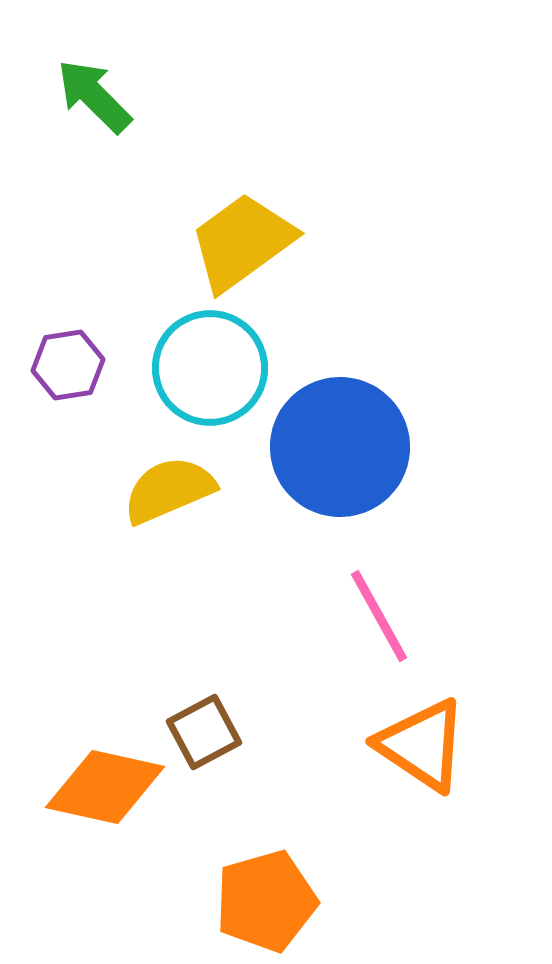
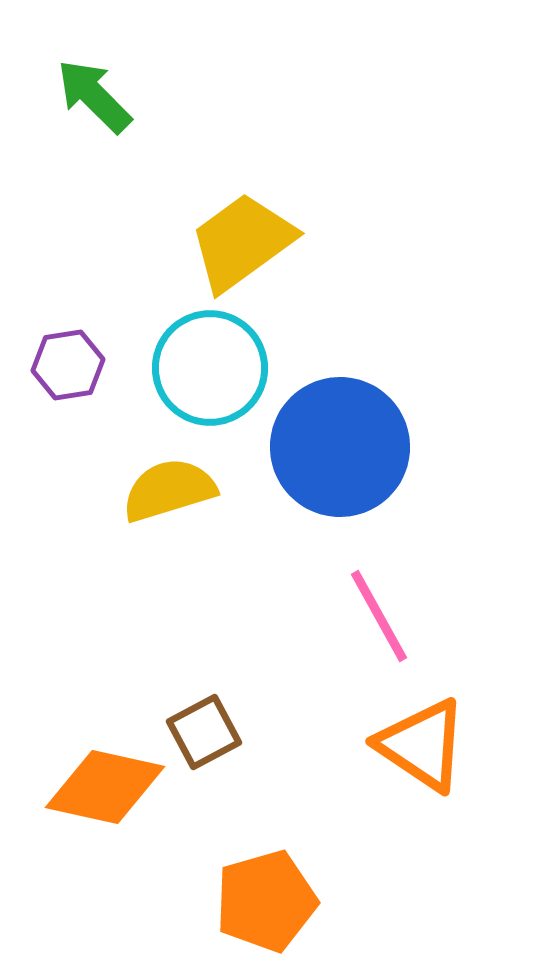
yellow semicircle: rotated 6 degrees clockwise
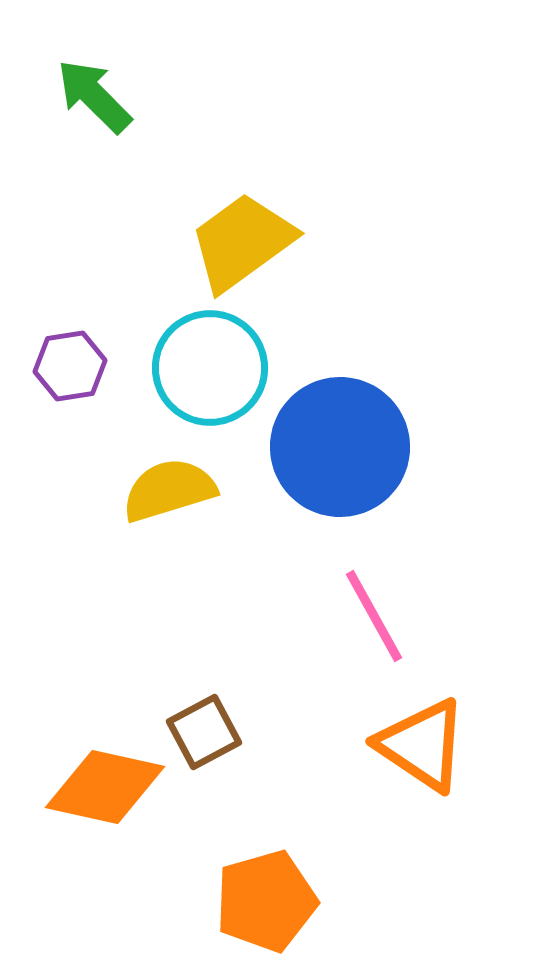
purple hexagon: moved 2 px right, 1 px down
pink line: moved 5 px left
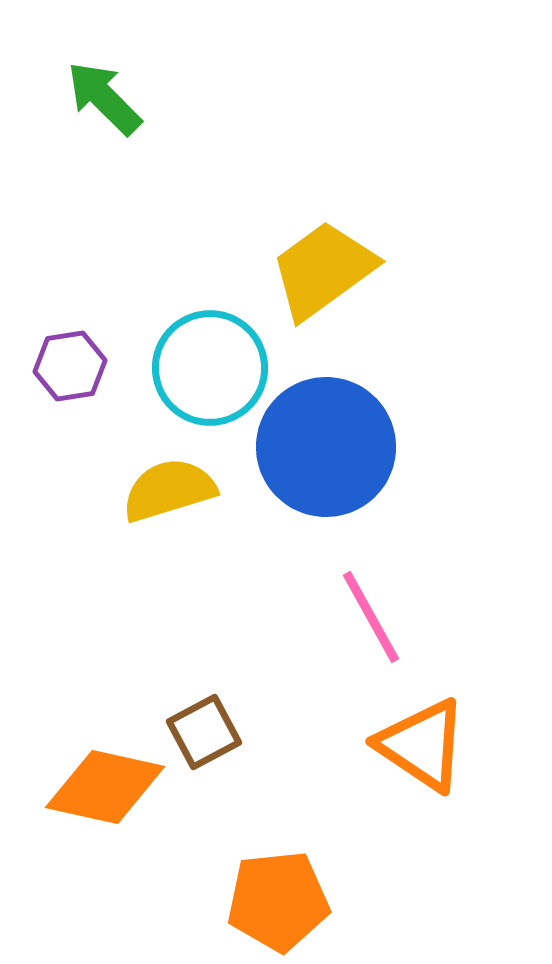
green arrow: moved 10 px right, 2 px down
yellow trapezoid: moved 81 px right, 28 px down
blue circle: moved 14 px left
pink line: moved 3 px left, 1 px down
orange pentagon: moved 12 px right; rotated 10 degrees clockwise
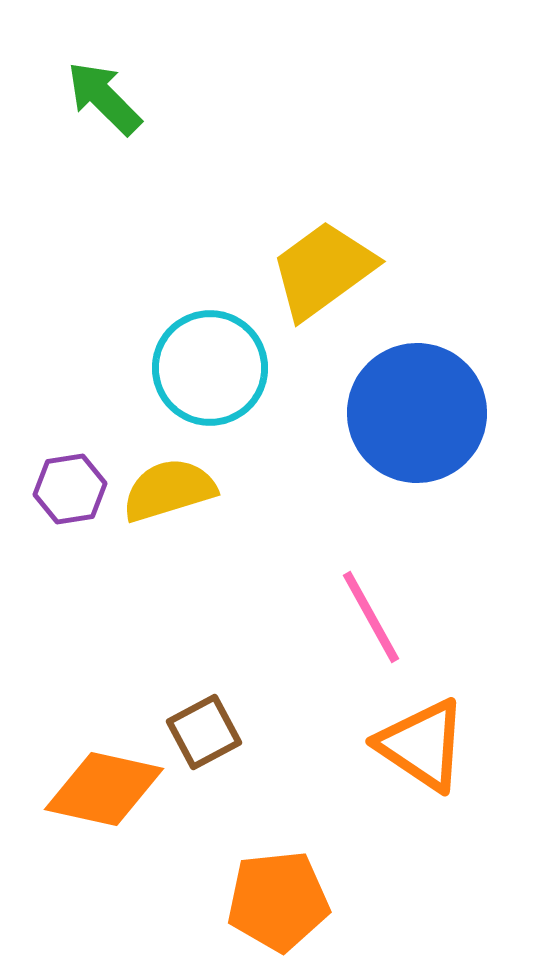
purple hexagon: moved 123 px down
blue circle: moved 91 px right, 34 px up
orange diamond: moved 1 px left, 2 px down
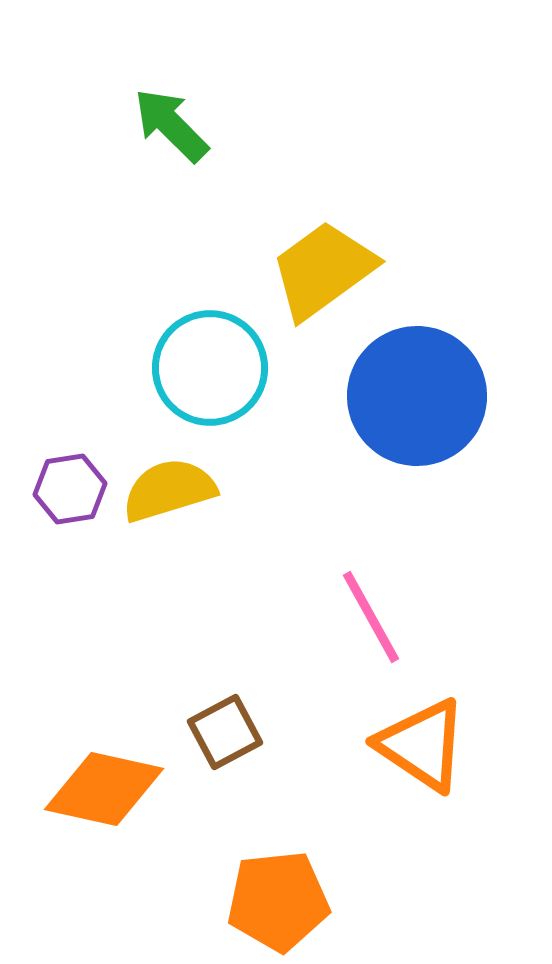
green arrow: moved 67 px right, 27 px down
blue circle: moved 17 px up
brown square: moved 21 px right
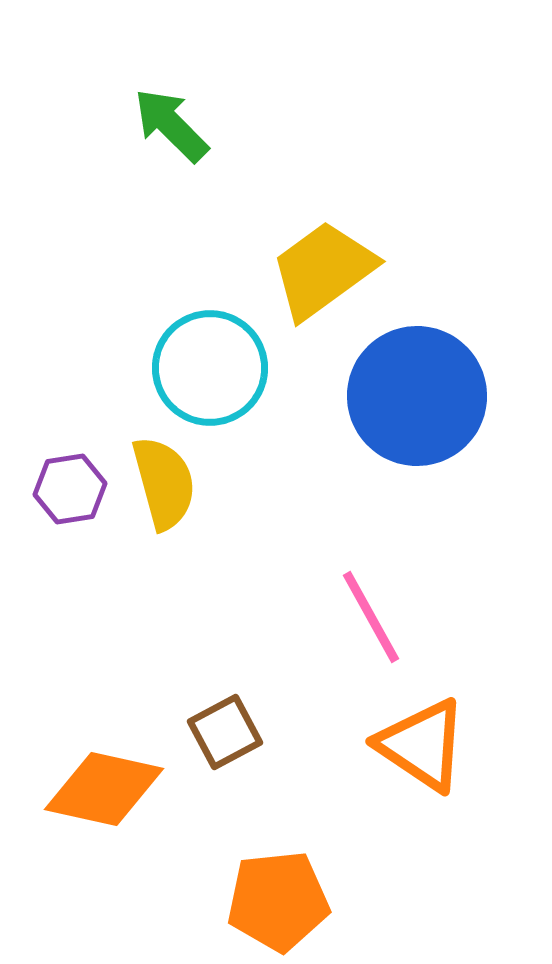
yellow semicircle: moved 5 px left, 7 px up; rotated 92 degrees clockwise
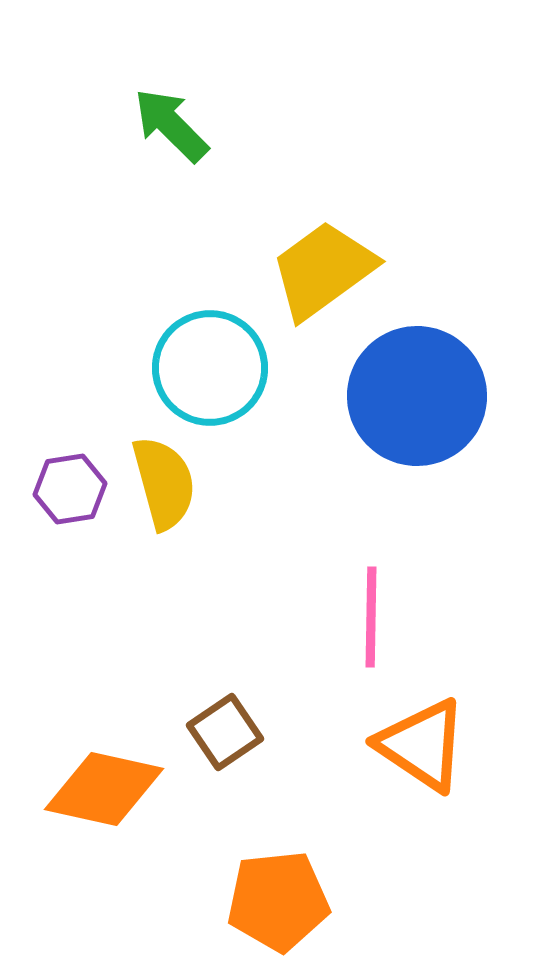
pink line: rotated 30 degrees clockwise
brown square: rotated 6 degrees counterclockwise
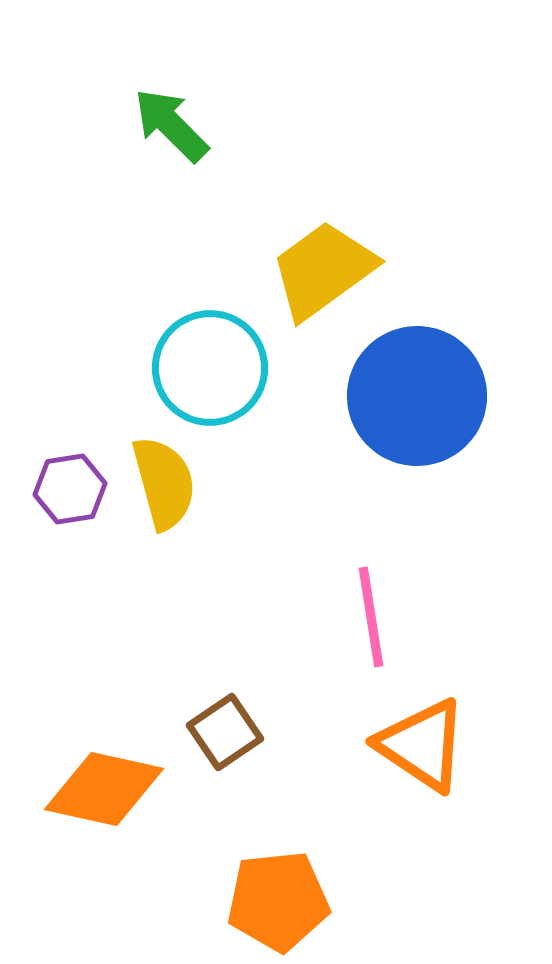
pink line: rotated 10 degrees counterclockwise
